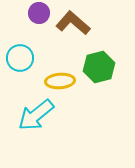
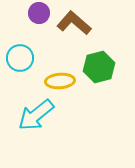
brown L-shape: moved 1 px right
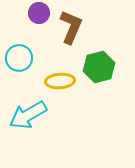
brown L-shape: moved 3 px left, 4 px down; rotated 72 degrees clockwise
cyan circle: moved 1 px left
cyan arrow: moved 8 px left; rotated 9 degrees clockwise
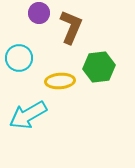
green hexagon: rotated 8 degrees clockwise
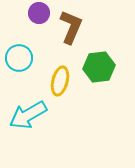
yellow ellipse: rotated 72 degrees counterclockwise
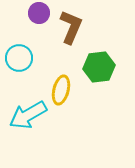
yellow ellipse: moved 1 px right, 9 px down
